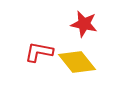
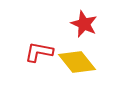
red star: rotated 12 degrees clockwise
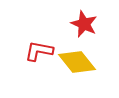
red L-shape: moved 1 px up
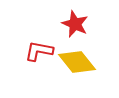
red star: moved 9 px left
